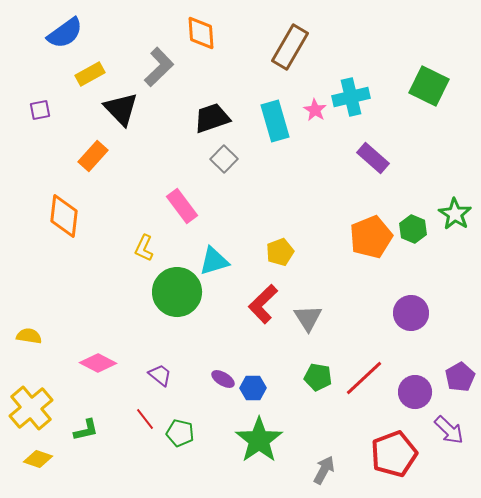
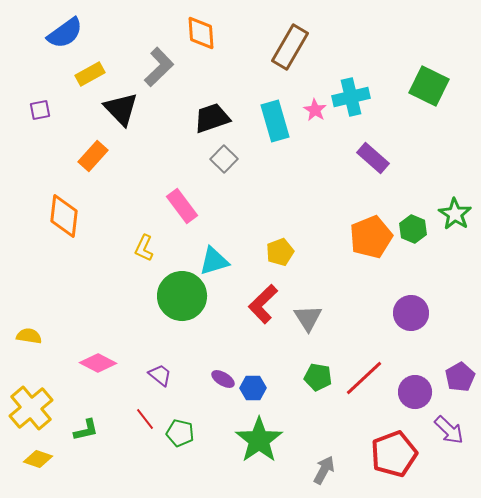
green circle at (177, 292): moved 5 px right, 4 px down
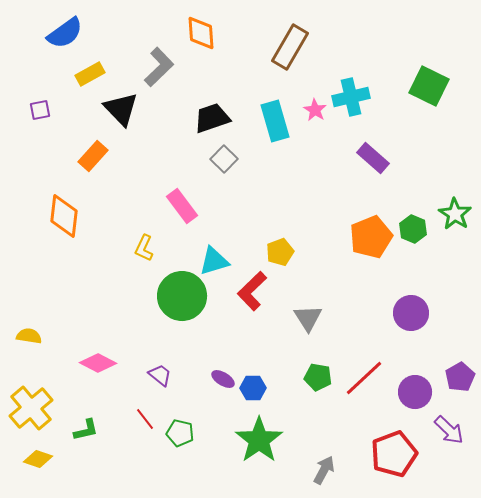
red L-shape at (263, 304): moved 11 px left, 13 px up
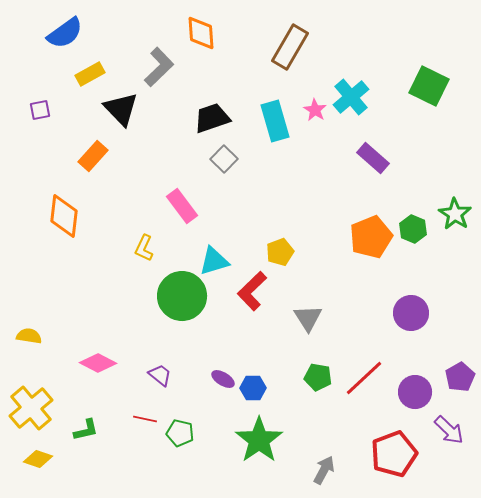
cyan cross at (351, 97): rotated 27 degrees counterclockwise
red line at (145, 419): rotated 40 degrees counterclockwise
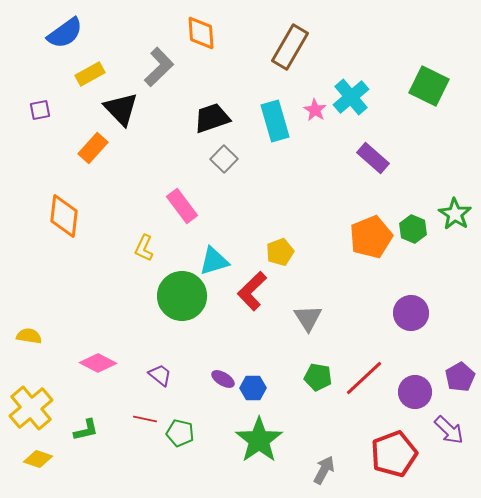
orange rectangle at (93, 156): moved 8 px up
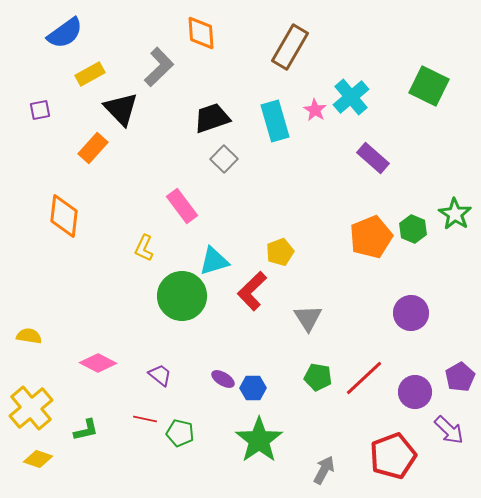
red pentagon at (394, 454): moved 1 px left, 2 px down
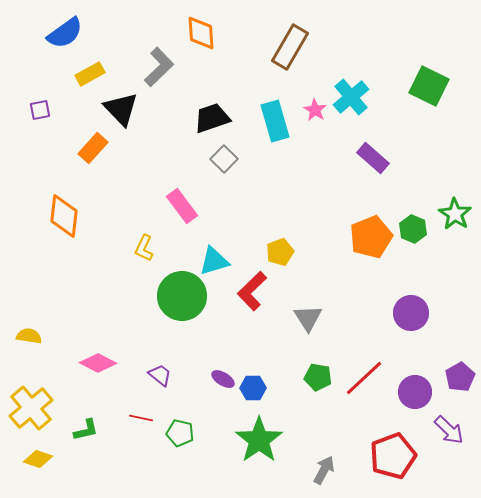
red line at (145, 419): moved 4 px left, 1 px up
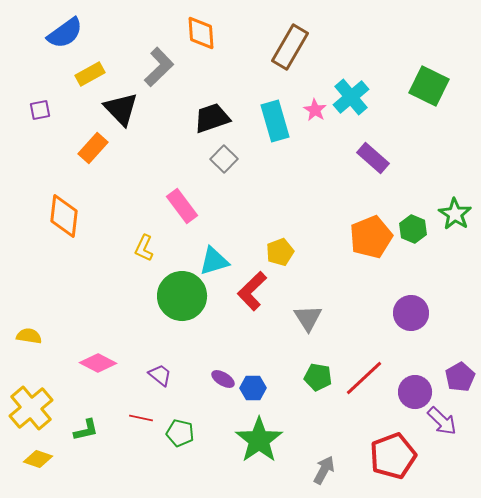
purple arrow at (449, 430): moved 7 px left, 9 px up
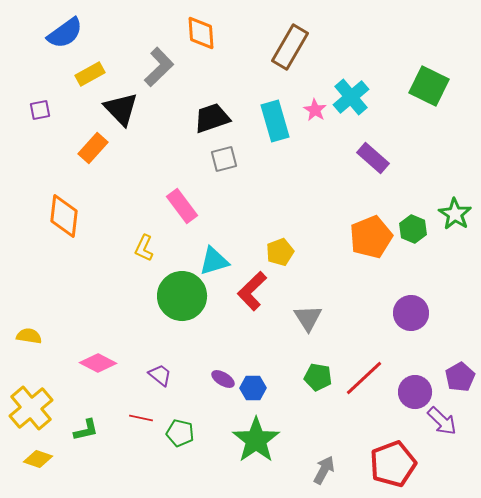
gray square at (224, 159): rotated 32 degrees clockwise
green star at (259, 440): moved 3 px left
red pentagon at (393, 456): moved 8 px down
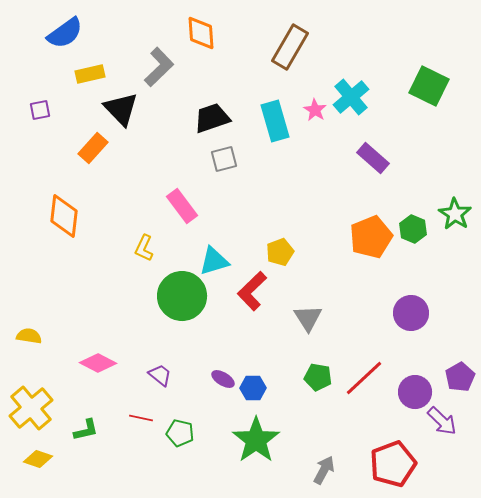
yellow rectangle at (90, 74): rotated 16 degrees clockwise
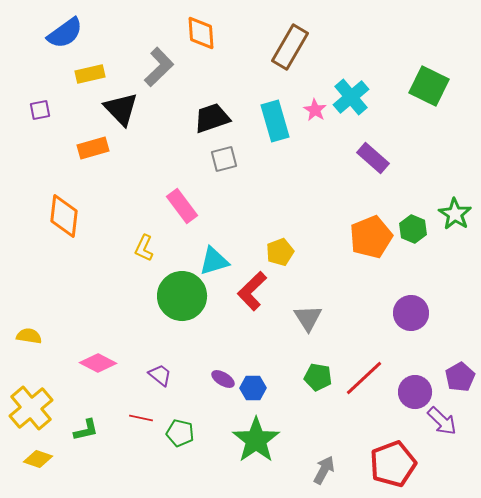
orange rectangle at (93, 148): rotated 32 degrees clockwise
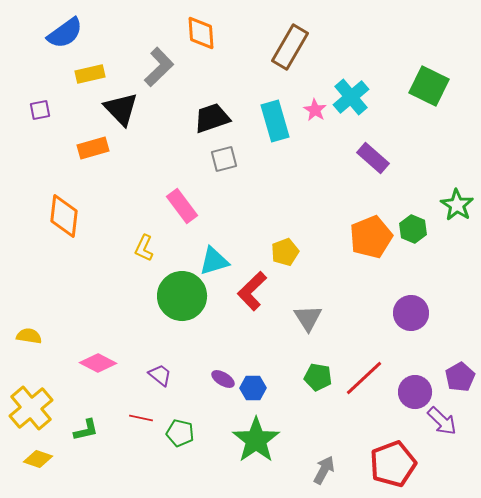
green star at (455, 214): moved 2 px right, 9 px up
yellow pentagon at (280, 252): moved 5 px right
